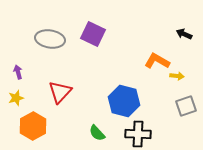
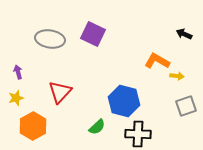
green semicircle: moved 6 px up; rotated 90 degrees counterclockwise
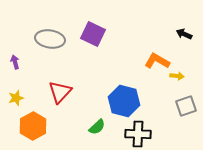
purple arrow: moved 3 px left, 10 px up
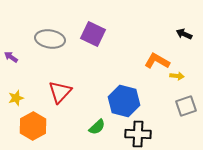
purple arrow: moved 4 px left, 5 px up; rotated 40 degrees counterclockwise
